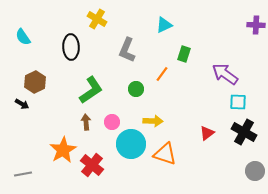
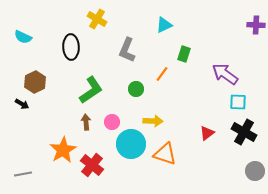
cyan semicircle: rotated 30 degrees counterclockwise
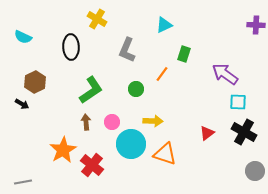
gray line: moved 8 px down
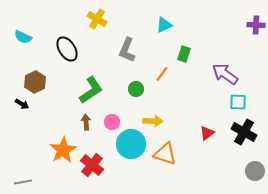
black ellipse: moved 4 px left, 2 px down; rotated 30 degrees counterclockwise
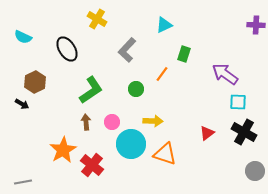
gray L-shape: rotated 20 degrees clockwise
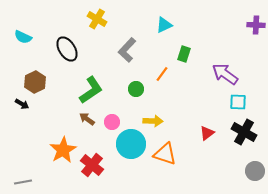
brown arrow: moved 1 px right, 3 px up; rotated 49 degrees counterclockwise
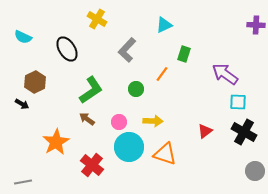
pink circle: moved 7 px right
red triangle: moved 2 px left, 2 px up
cyan circle: moved 2 px left, 3 px down
orange star: moved 7 px left, 8 px up
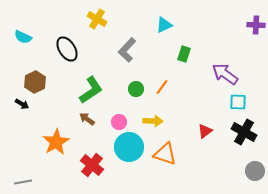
orange line: moved 13 px down
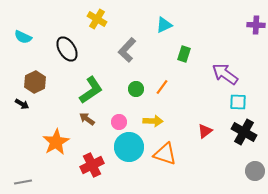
red cross: rotated 25 degrees clockwise
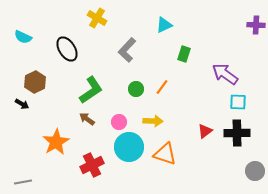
yellow cross: moved 1 px up
black cross: moved 7 px left, 1 px down; rotated 30 degrees counterclockwise
